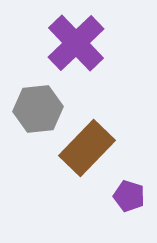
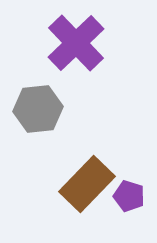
brown rectangle: moved 36 px down
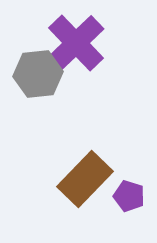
gray hexagon: moved 35 px up
brown rectangle: moved 2 px left, 5 px up
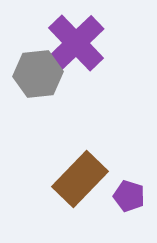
brown rectangle: moved 5 px left
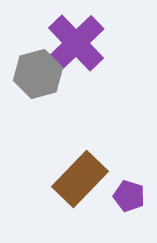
gray hexagon: rotated 9 degrees counterclockwise
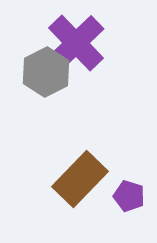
gray hexagon: moved 8 px right, 2 px up; rotated 12 degrees counterclockwise
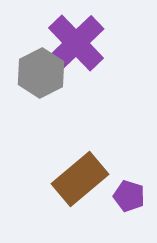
gray hexagon: moved 5 px left, 1 px down
brown rectangle: rotated 6 degrees clockwise
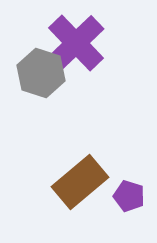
gray hexagon: rotated 15 degrees counterclockwise
brown rectangle: moved 3 px down
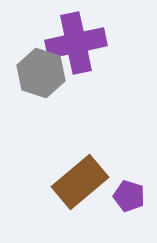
purple cross: rotated 32 degrees clockwise
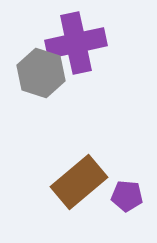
brown rectangle: moved 1 px left
purple pentagon: moved 2 px left; rotated 12 degrees counterclockwise
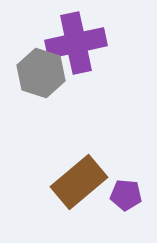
purple pentagon: moved 1 px left, 1 px up
